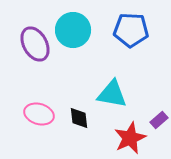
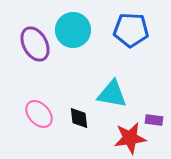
pink ellipse: rotated 32 degrees clockwise
purple rectangle: moved 5 px left; rotated 48 degrees clockwise
red star: rotated 16 degrees clockwise
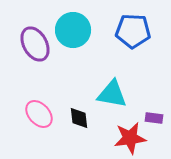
blue pentagon: moved 2 px right, 1 px down
purple rectangle: moved 2 px up
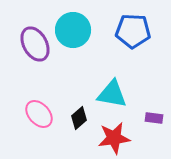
black diamond: rotated 55 degrees clockwise
red star: moved 16 px left
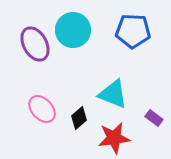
cyan triangle: moved 1 px right; rotated 12 degrees clockwise
pink ellipse: moved 3 px right, 5 px up
purple rectangle: rotated 30 degrees clockwise
